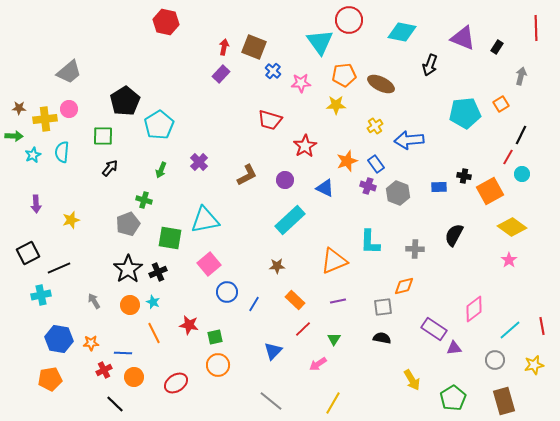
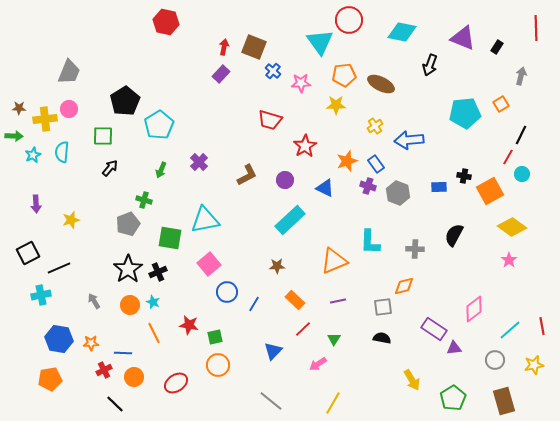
gray trapezoid at (69, 72): rotated 28 degrees counterclockwise
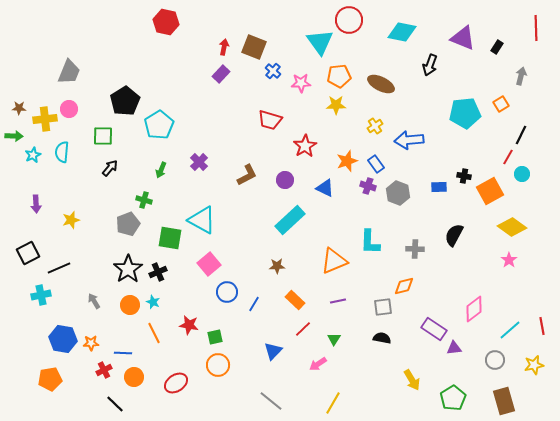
orange pentagon at (344, 75): moved 5 px left, 1 px down
cyan triangle at (205, 220): moved 3 px left; rotated 40 degrees clockwise
blue hexagon at (59, 339): moved 4 px right
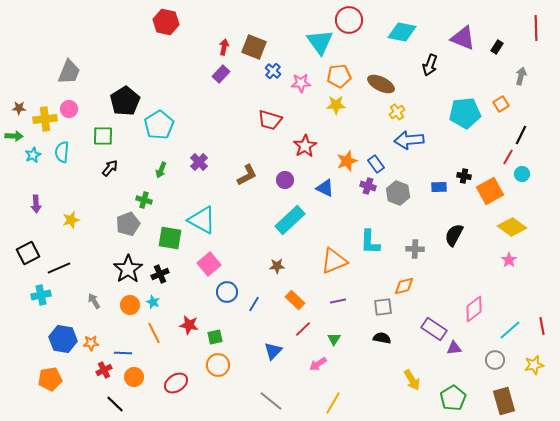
yellow cross at (375, 126): moved 22 px right, 14 px up
black cross at (158, 272): moved 2 px right, 2 px down
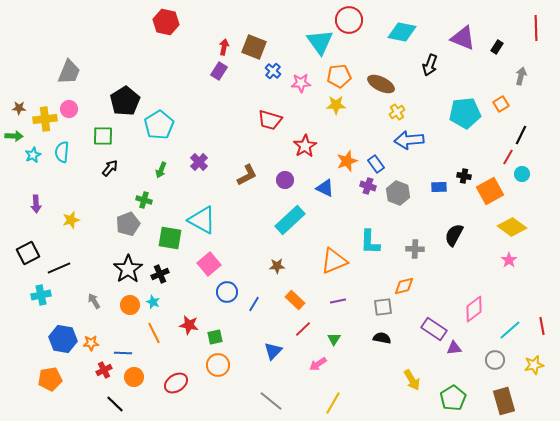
purple rectangle at (221, 74): moved 2 px left, 3 px up; rotated 12 degrees counterclockwise
